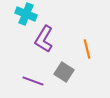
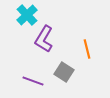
cyan cross: moved 1 px right, 1 px down; rotated 25 degrees clockwise
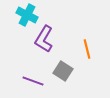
cyan cross: rotated 20 degrees counterclockwise
gray square: moved 1 px left, 1 px up
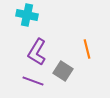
cyan cross: rotated 15 degrees counterclockwise
purple L-shape: moved 7 px left, 13 px down
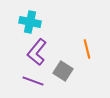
cyan cross: moved 3 px right, 7 px down
purple L-shape: rotated 8 degrees clockwise
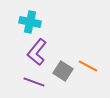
orange line: moved 1 px right, 17 px down; rotated 48 degrees counterclockwise
purple line: moved 1 px right, 1 px down
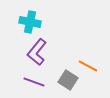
gray square: moved 5 px right, 9 px down
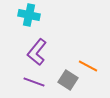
cyan cross: moved 1 px left, 7 px up
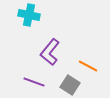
purple L-shape: moved 13 px right
gray square: moved 2 px right, 5 px down
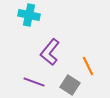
orange line: rotated 36 degrees clockwise
